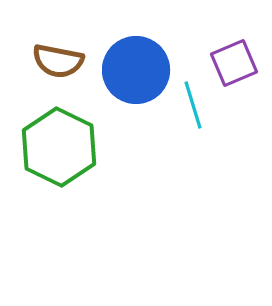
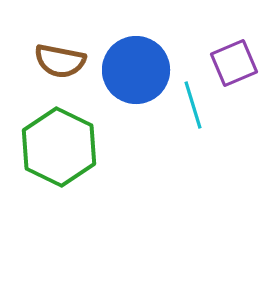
brown semicircle: moved 2 px right
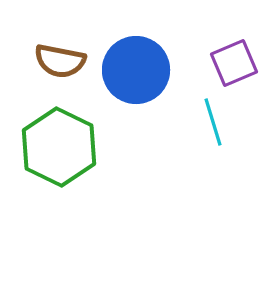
cyan line: moved 20 px right, 17 px down
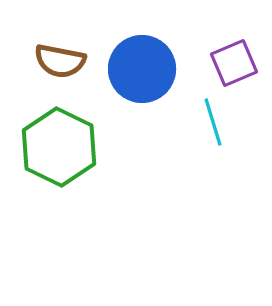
blue circle: moved 6 px right, 1 px up
